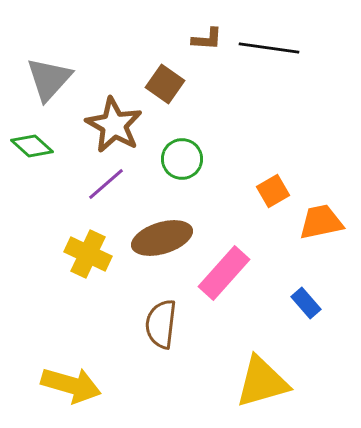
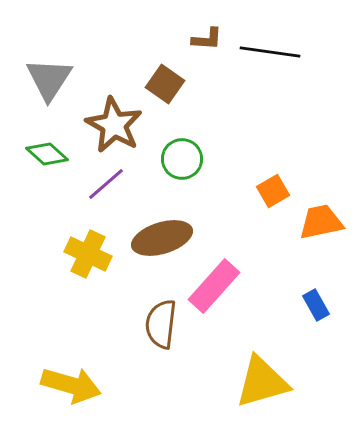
black line: moved 1 px right, 4 px down
gray triangle: rotated 9 degrees counterclockwise
green diamond: moved 15 px right, 8 px down
pink rectangle: moved 10 px left, 13 px down
blue rectangle: moved 10 px right, 2 px down; rotated 12 degrees clockwise
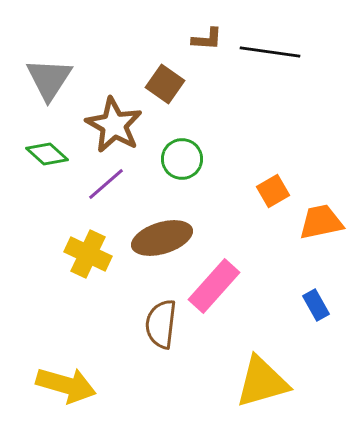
yellow arrow: moved 5 px left
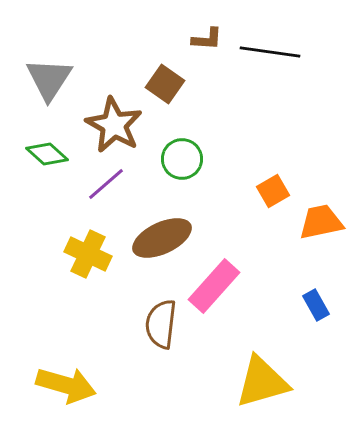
brown ellipse: rotated 8 degrees counterclockwise
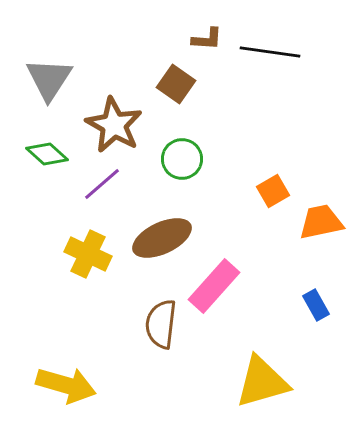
brown square: moved 11 px right
purple line: moved 4 px left
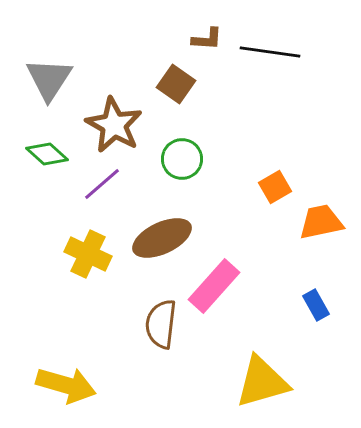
orange square: moved 2 px right, 4 px up
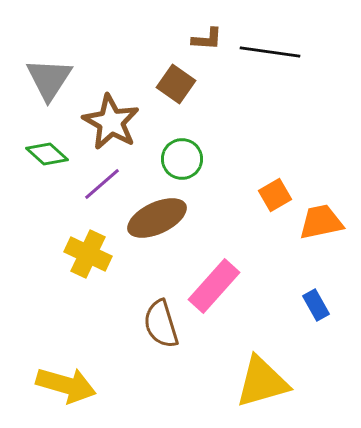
brown star: moved 3 px left, 3 px up
orange square: moved 8 px down
brown ellipse: moved 5 px left, 20 px up
brown semicircle: rotated 24 degrees counterclockwise
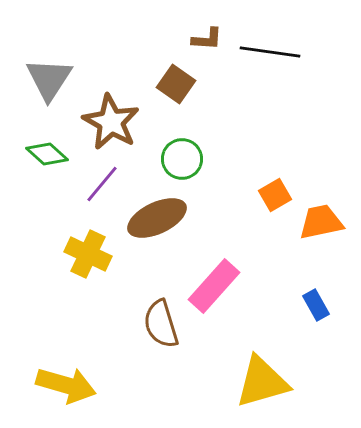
purple line: rotated 9 degrees counterclockwise
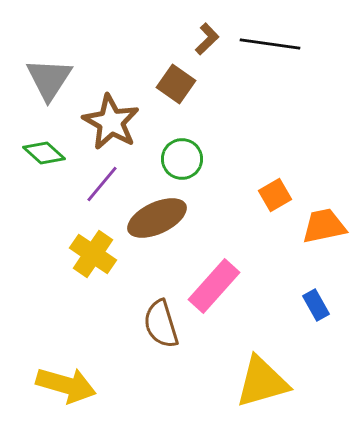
brown L-shape: rotated 48 degrees counterclockwise
black line: moved 8 px up
green diamond: moved 3 px left, 1 px up
orange trapezoid: moved 3 px right, 4 px down
yellow cross: moved 5 px right; rotated 9 degrees clockwise
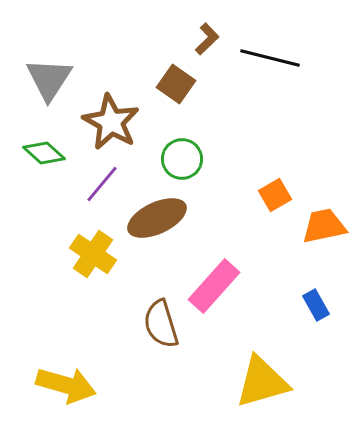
black line: moved 14 px down; rotated 6 degrees clockwise
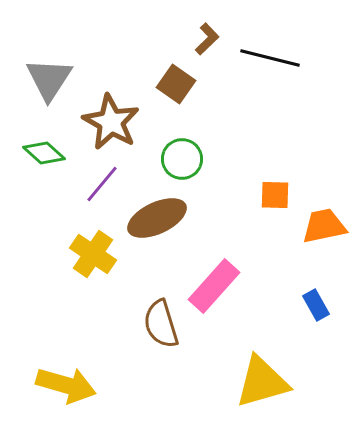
orange square: rotated 32 degrees clockwise
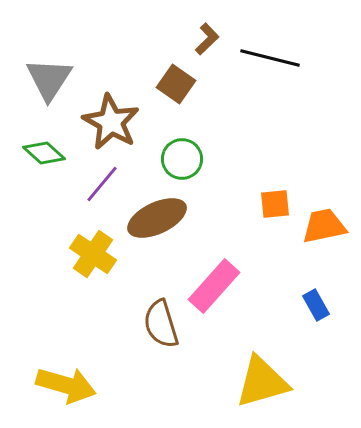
orange square: moved 9 px down; rotated 8 degrees counterclockwise
